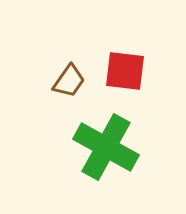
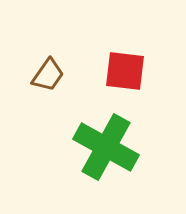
brown trapezoid: moved 21 px left, 6 px up
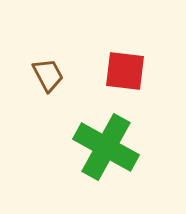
brown trapezoid: rotated 63 degrees counterclockwise
